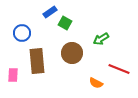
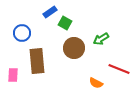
brown circle: moved 2 px right, 5 px up
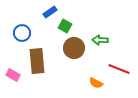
green square: moved 3 px down
green arrow: moved 1 px left, 1 px down; rotated 35 degrees clockwise
pink rectangle: rotated 64 degrees counterclockwise
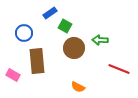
blue rectangle: moved 1 px down
blue circle: moved 2 px right
orange semicircle: moved 18 px left, 4 px down
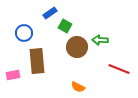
brown circle: moved 3 px right, 1 px up
pink rectangle: rotated 40 degrees counterclockwise
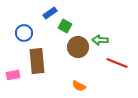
brown circle: moved 1 px right
red line: moved 2 px left, 6 px up
orange semicircle: moved 1 px right, 1 px up
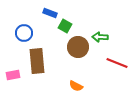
blue rectangle: rotated 56 degrees clockwise
green arrow: moved 3 px up
orange semicircle: moved 3 px left
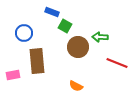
blue rectangle: moved 2 px right, 1 px up
